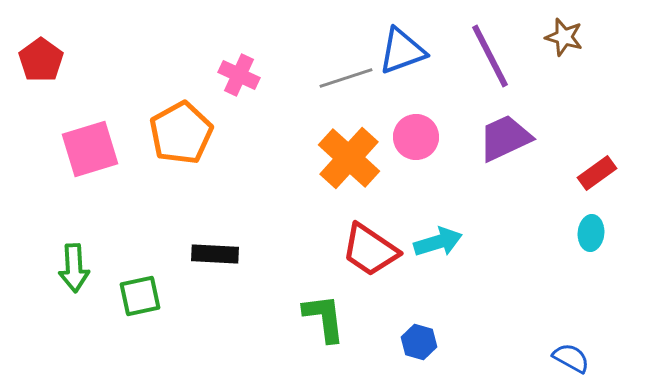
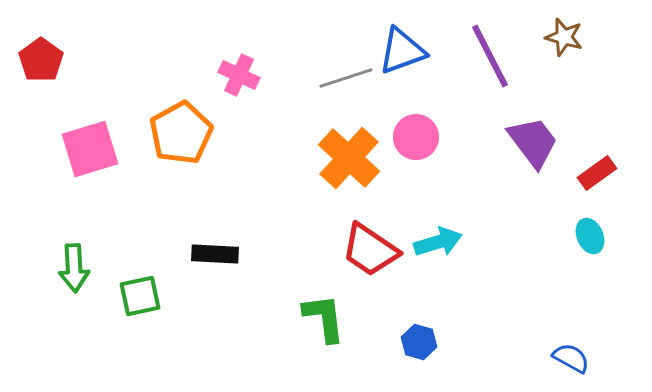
purple trapezoid: moved 28 px right, 4 px down; rotated 78 degrees clockwise
cyan ellipse: moved 1 px left, 3 px down; rotated 28 degrees counterclockwise
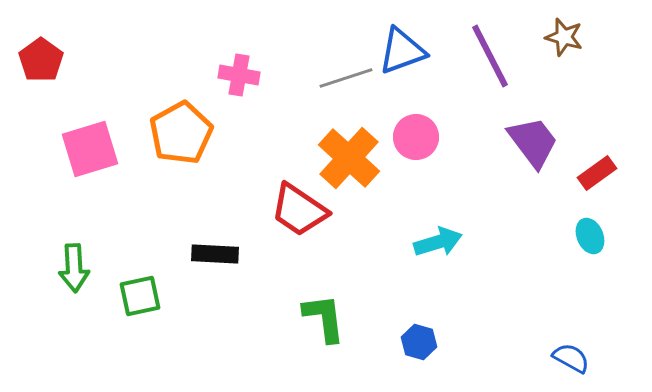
pink cross: rotated 15 degrees counterclockwise
red trapezoid: moved 71 px left, 40 px up
